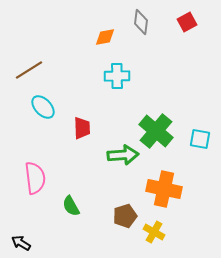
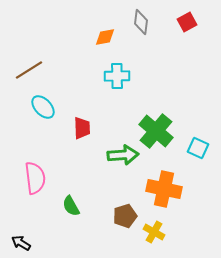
cyan square: moved 2 px left, 9 px down; rotated 15 degrees clockwise
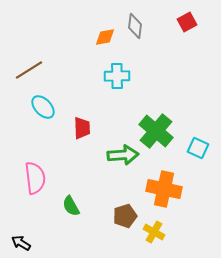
gray diamond: moved 6 px left, 4 px down
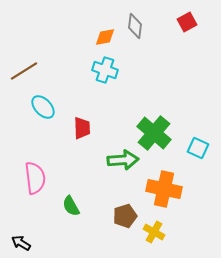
brown line: moved 5 px left, 1 px down
cyan cross: moved 12 px left, 6 px up; rotated 20 degrees clockwise
green cross: moved 2 px left, 2 px down
green arrow: moved 5 px down
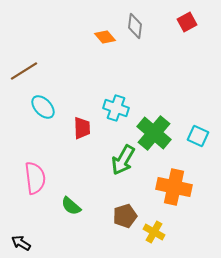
orange diamond: rotated 60 degrees clockwise
cyan cross: moved 11 px right, 38 px down
cyan square: moved 12 px up
green arrow: rotated 124 degrees clockwise
orange cross: moved 10 px right, 2 px up
green semicircle: rotated 20 degrees counterclockwise
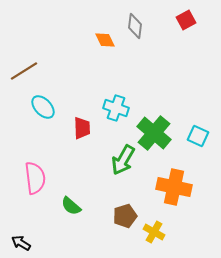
red square: moved 1 px left, 2 px up
orange diamond: moved 3 px down; rotated 15 degrees clockwise
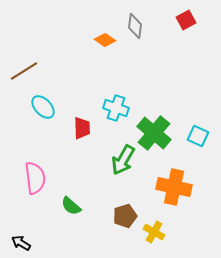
orange diamond: rotated 30 degrees counterclockwise
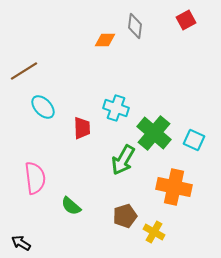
orange diamond: rotated 35 degrees counterclockwise
cyan square: moved 4 px left, 4 px down
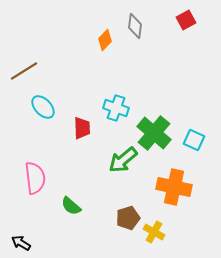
orange diamond: rotated 45 degrees counterclockwise
green arrow: rotated 20 degrees clockwise
brown pentagon: moved 3 px right, 2 px down
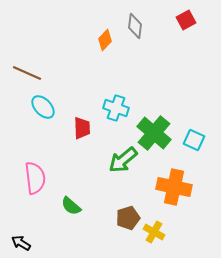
brown line: moved 3 px right, 2 px down; rotated 56 degrees clockwise
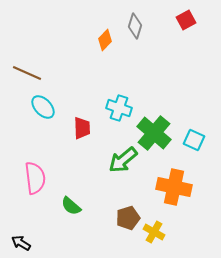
gray diamond: rotated 10 degrees clockwise
cyan cross: moved 3 px right
